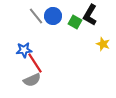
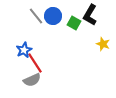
green square: moved 1 px left, 1 px down
blue star: rotated 21 degrees counterclockwise
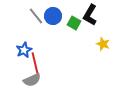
red line: rotated 20 degrees clockwise
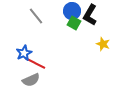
blue circle: moved 19 px right, 5 px up
blue star: moved 3 px down
red line: rotated 50 degrees counterclockwise
gray semicircle: moved 1 px left
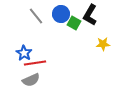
blue circle: moved 11 px left, 3 px down
yellow star: rotated 24 degrees counterclockwise
blue star: rotated 14 degrees counterclockwise
red line: rotated 35 degrees counterclockwise
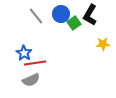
green square: rotated 24 degrees clockwise
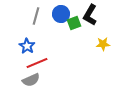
gray line: rotated 54 degrees clockwise
green square: rotated 16 degrees clockwise
blue star: moved 3 px right, 7 px up
red line: moved 2 px right; rotated 15 degrees counterclockwise
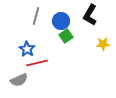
blue circle: moved 7 px down
green square: moved 8 px left, 13 px down; rotated 16 degrees counterclockwise
blue star: moved 3 px down
red line: rotated 10 degrees clockwise
gray semicircle: moved 12 px left
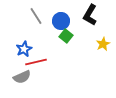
gray line: rotated 48 degrees counterclockwise
green square: rotated 16 degrees counterclockwise
yellow star: rotated 24 degrees counterclockwise
blue star: moved 3 px left; rotated 14 degrees clockwise
red line: moved 1 px left, 1 px up
gray semicircle: moved 3 px right, 3 px up
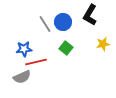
gray line: moved 9 px right, 8 px down
blue circle: moved 2 px right, 1 px down
green square: moved 12 px down
yellow star: rotated 16 degrees clockwise
blue star: rotated 21 degrees clockwise
